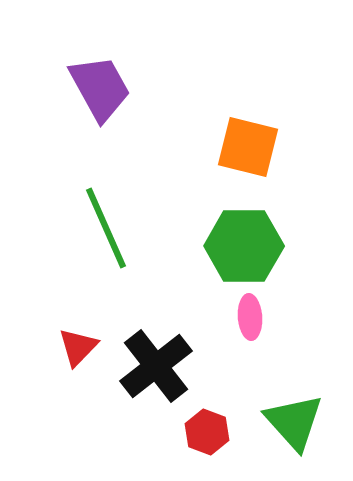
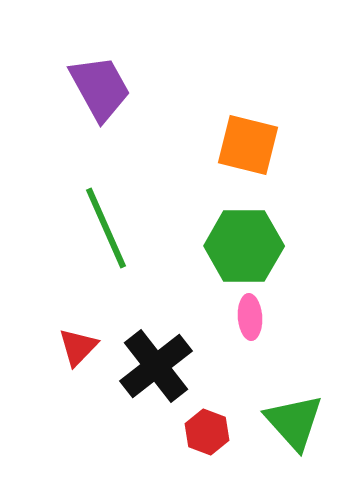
orange square: moved 2 px up
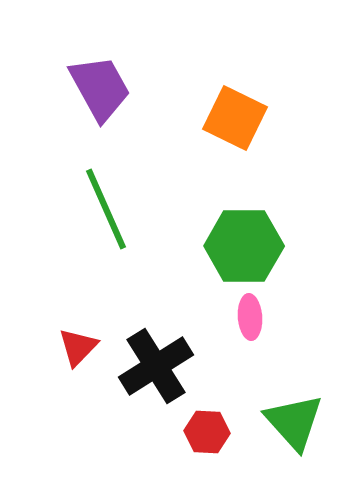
orange square: moved 13 px left, 27 px up; rotated 12 degrees clockwise
green line: moved 19 px up
black cross: rotated 6 degrees clockwise
red hexagon: rotated 18 degrees counterclockwise
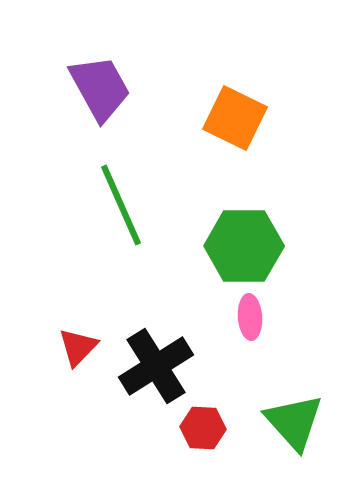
green line: moved 15 px right, 4 px up
red hexagon: moved 4 px left, 4 px up
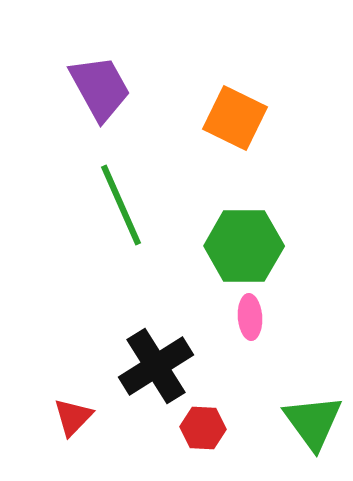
red triangle: moved 5 px left, 70 px down
green triangle: moved 19 px right; rotated 6 degrees clockwise
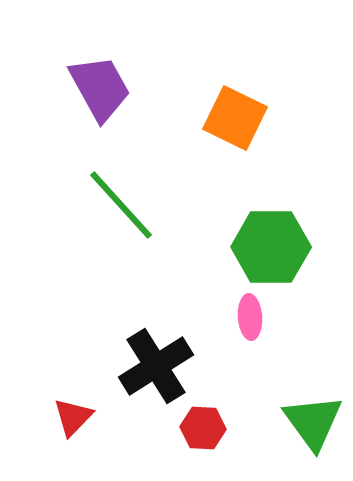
green line: rotated 18 degrees counterclockwise
green hexagon: moved 27 px right, 1 px down
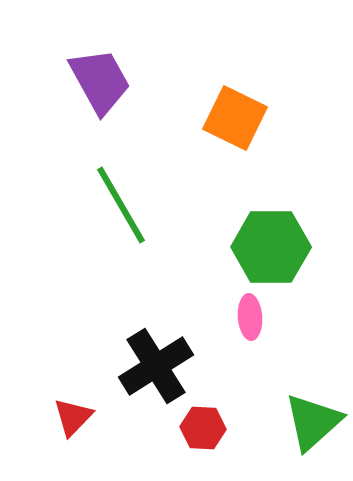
purple trapezoid: moved 7 px up
green line: rotated 12 degrees clockwise
green triangle: rotated 24 degrees clockwise
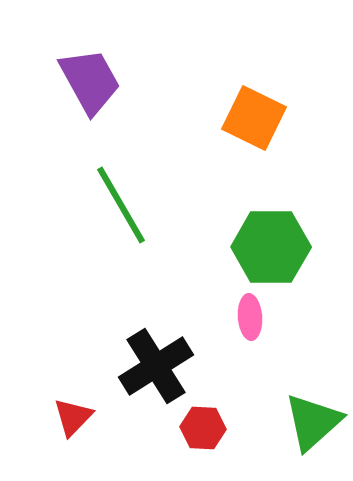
purple trapezoid: moved 10 px left
orange square: moved 19 px right
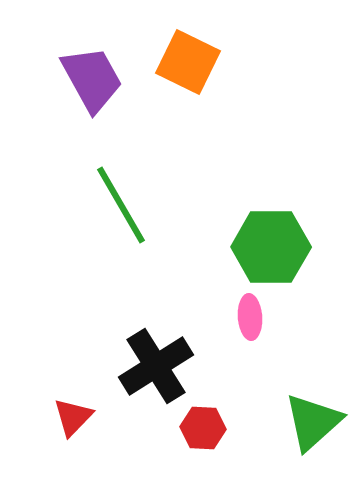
purple trapezoid: moved 2 px right, 2 px up
orange square: moved 66 px left, 56 px up
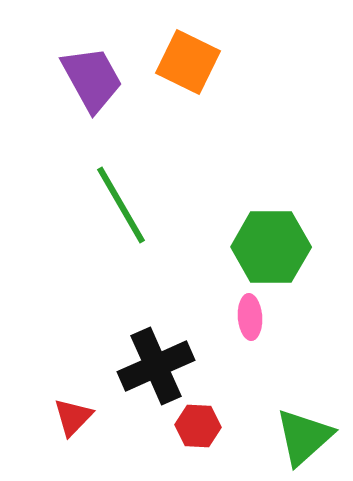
black cross: rotated 8 degrees clockwise
green triangle: moved 9 px left, 15 px down
red hexagon: moved 5 px left, 2 px up
